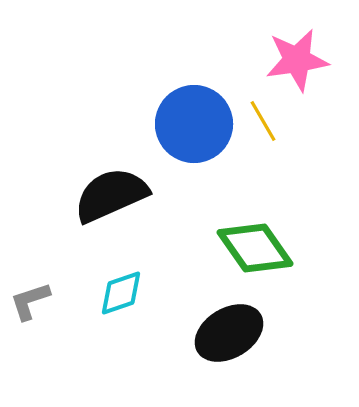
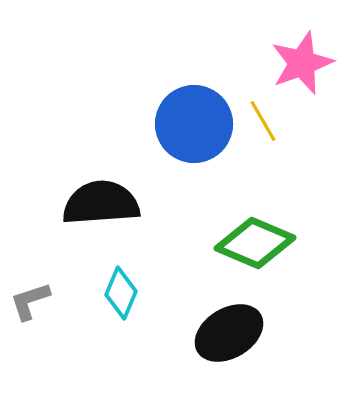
pink star: moved 5 px right, 3 px down; rotated 12 degrees counterclockwise
black semicircle: moved 10 px left, 8 px down; rotated 20 degrees clockwise
green diamond: moved 5 px up; rotated 32 degrees counterclockwise
cyan diamond: rotated 48 degrees counterclockwise
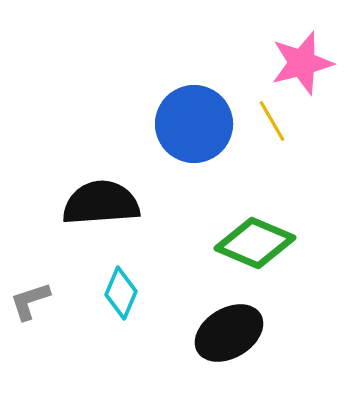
pink star: rotated 6 degrees clockwise
yellow line: moved 9 px right
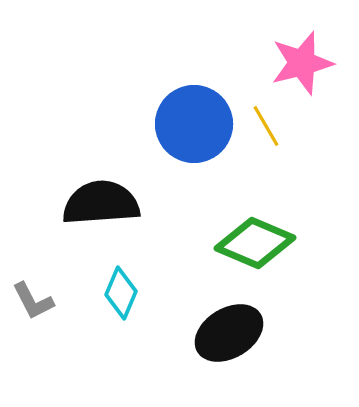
yellow line: moved 6 px left, 5 px down
gray L-shape: moved 3 px right; rotated 99 degrees counterclockwise
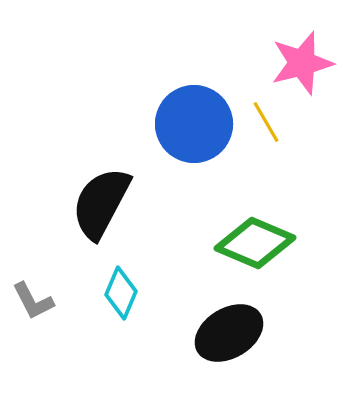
yellow line: moved 4 px up
black semicircle: rotated 58 degrees counterclockwise
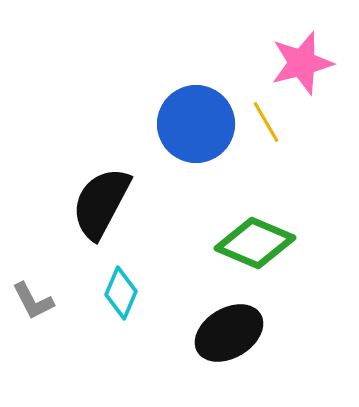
blue circle: moved 2 px right
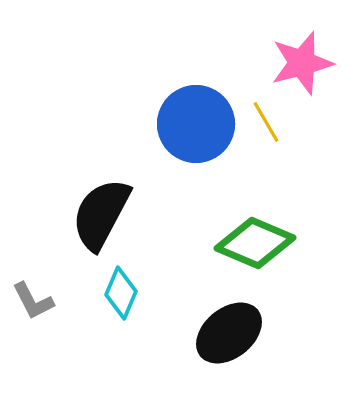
black semicircle: moved 11 px down
black ellipse: rotated 8 degrees counterclockwise
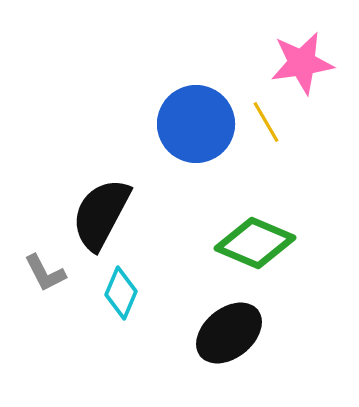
pink star: rotated 6 degrees clockwise
gray L-shape: moved 12 px right, 28 px up
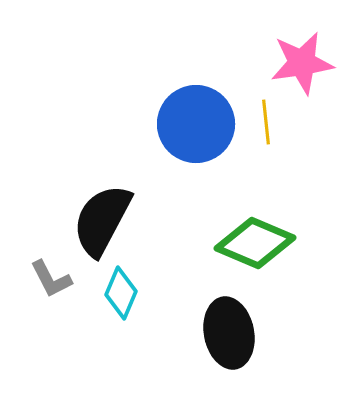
yellow line: rotated 24 degrees clockwise
black semicircle: moved 1 px right, 6 px down
gray L-shape: moved 6 px right, 6 px down
black ellipse: rotated 62 degrees counterclockwise
